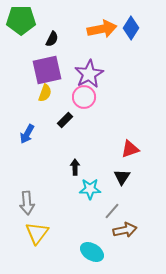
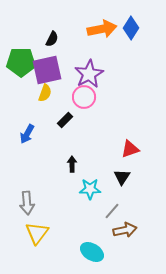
green pentagon: moved 42 px down
black arrow: moved 3 px left, 3 px up
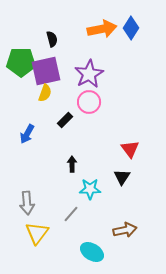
black semicircle: rotated 42 degrees counterclockwise
purple square: moved 1 px left, 1 px down
pink circle: moved 5 px right, 5 px down
red triangle: rotated 48 degrees counterclockwise
gray line: moved 41 px left, 3 px down
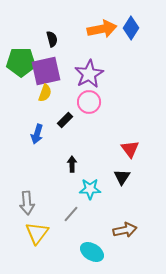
blue arrow: moved 10 px right; rotated 12 degrees counterclockwise
